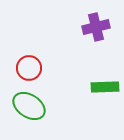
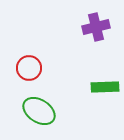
green ellipse: moved 10 px right, 5 px down
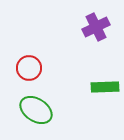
purple cross: rotated 12 degrees counterclockwise
green ellipse: moved 3 px left, 1 px up
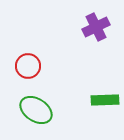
red circle: moved 1 px left, 2 px up
green rectangle: moved 13 px down
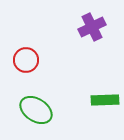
purple cross: moved 4 px left
red circle: moved 2 px left, 6 px up
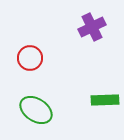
red circle: moved 4 px right, 2 px up
